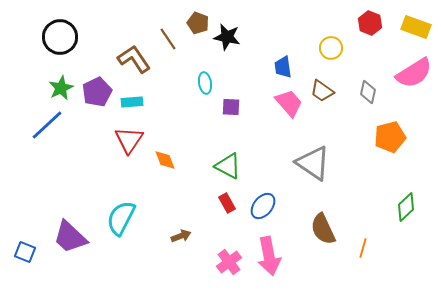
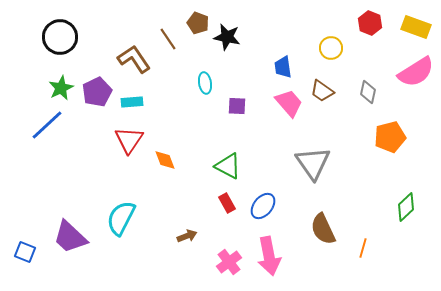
pink semicircle: moved 2 px right, 1 px up
purple square: moved 6 px right, 1 px up
gray triangle: rotated 21 degrees clockwise
brown arrow: moved 6 px right
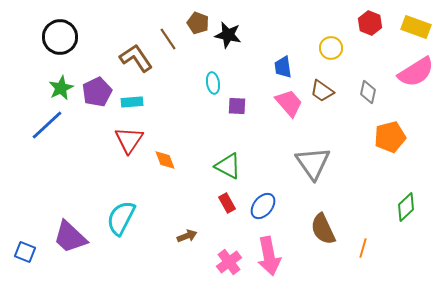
black star: moved 1 px right, 2 px up
brown L-shape: moved 2 px right, 1 px up
cyan ellipse: moved 8 px right
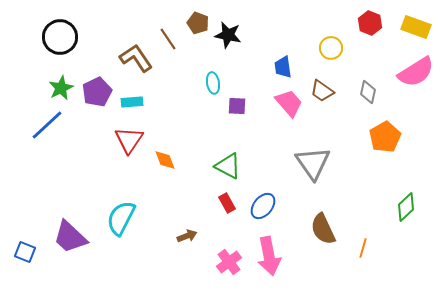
orange pentagon: moved 5 px left; rotated 16 degrees counterclockwise
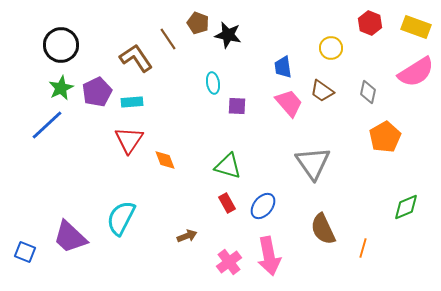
black circle: moved 1 px right, 8 px down
green triangle: rotated 12 degrees counterclockwise
green diamond: rotated 20 degrees clockwise
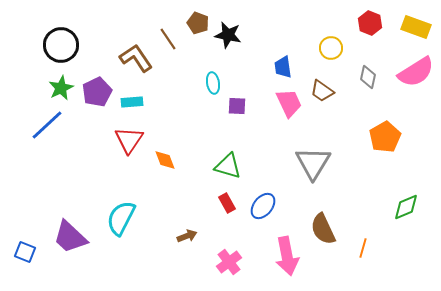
gray diamond: moved 15 px up
pink trapezoid: rotated 16 degrees clockwise
gray triangle: rotated 6 degrees clockwise
pink arrow: moved 18 px right
